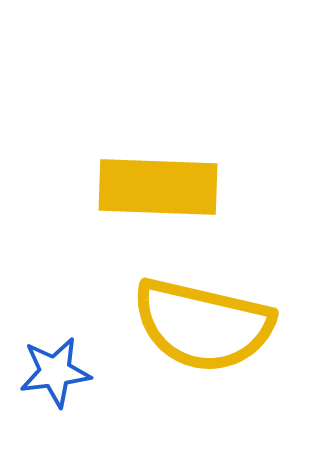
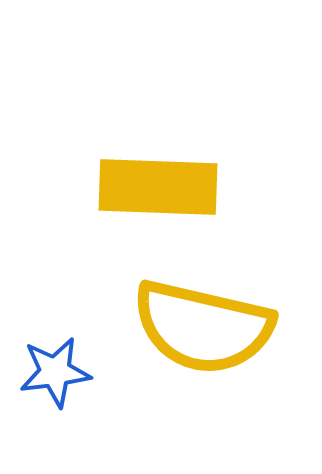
yellow semicircle: moved 2 px down
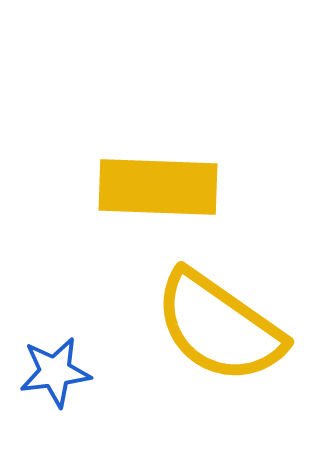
yellow semicircle: moved 16 px right; rotated 22 degrees clockwise
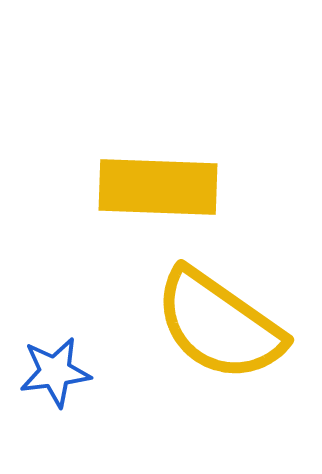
yellow semicircle: moved 2 px up
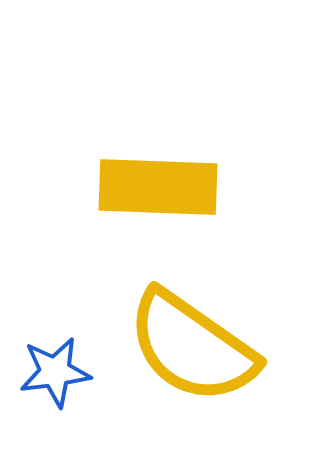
yellow semicircle: moved 27 px left, 22 px down
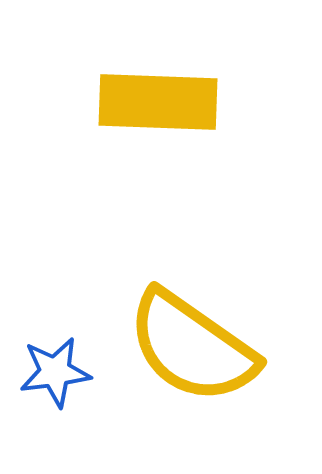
yellow rectangle: moved 85 px up
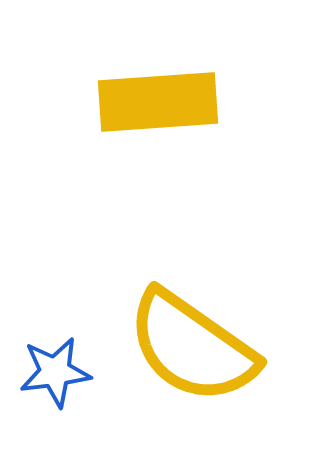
yellow rectangle: rotated 6 degrees counterclockwise
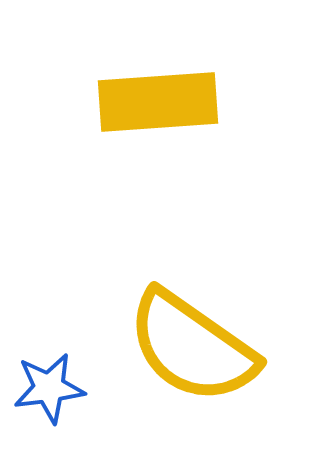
blue star: moved 6 px left, 16 px down
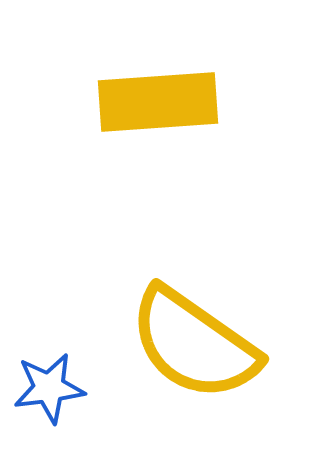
yellow semicircle: moved 2 px right, 3 px up
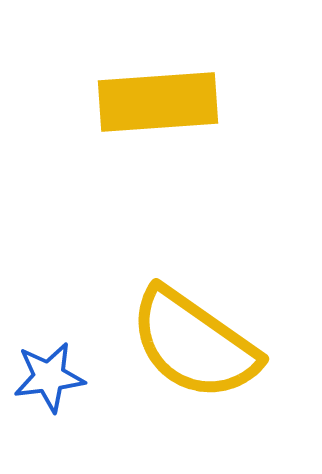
blue star: moved 11 px up
